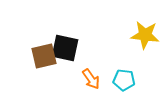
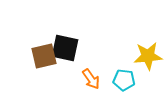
yellow star: moved 3 px right, 21 px down; rotated 12 degrees counterclockwise
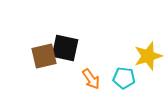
yellow star: rotated 12 degrees counterclockwise
cyan pentagon: moved 2 px up
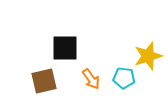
black square: rotated 12 degrees counterclockwise
brown square: moved 25 px down
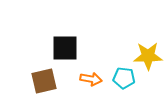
yellow star: rotated 16 degrees clockwise
orange arrow: rotated 45 degrees counterclockwise
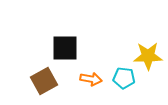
brown square: rotated 16 degrees counterclockwise
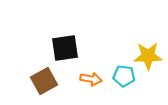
black square: rotated 8 degrees counterclockwise
cyan pentagon: moved 2 px up
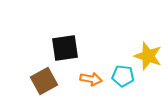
yellow star: rotated 20 degrees clockwise
cyan pentagon: moved 1 px left
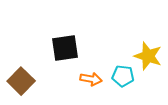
brown square: moved 23 px left; rotated 16 degrees counterclockwise
